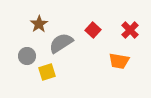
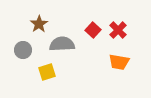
red cross: moved 12 px left
gray semicircle: moved 1 px right, 1 px down; rotated 30 degrees clockwise
gray circle: moved 4 px left, 6 px up
orange trapezoid: moved 1 px down
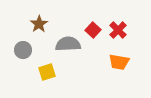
gray semicircle: moved 6 px right
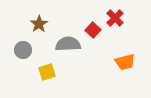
red cross: moved 3 px left, 12 px up
orange trapezoid: moved 6 px right; rotated 25 degrees counterclockwise
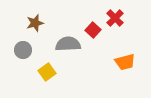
brown star: moved 4 px left, 1 px up; rotated 18 degrees clockwise
yellow square: rotated 18 degrees counterclockwise
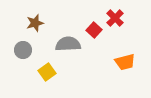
red square: moved 1 px right
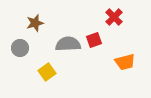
red cross: moved 1 px left, 1 px up
red square: moved 10 px down; rotated 28 degrees clockwise
gray circle: moved 3 px left, 2 px up
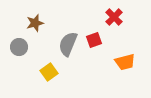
gray semicircle: rotated 65 degrees counterclockwise
gray circle: moved 1 px left, 1 px up
yellow square: moved 2 px right
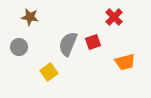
brown star: moved 5 px left, 6 px up; rotated 24 degrees clockwise
red square: moved 1 px left, 2 px down
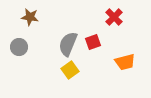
yellow square: moved 21 px right, 2 px up
